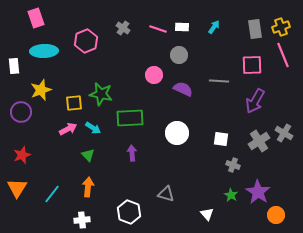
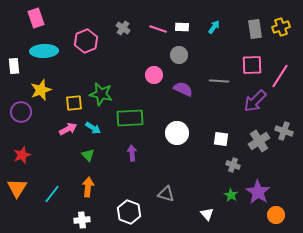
pink line at (283, 55): moved 3 px left, 21 px down; rotated 55 degrees clockwise
purple arrow at (255, 101): rotated 15 degrees clockwise
gray cross at (284, 133): moved 2 px up; rotated 12 degrees counterclockwise
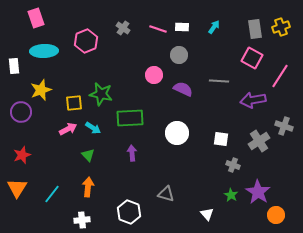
pink square at (252, 65): moved 7 px up; rotated 30 degrees clockwise
purple arrow at (255, 101): moved 2 px left, 1 px up; rotated 35 degrees clockwise
gray cross at (284, 131): moved 5 px up
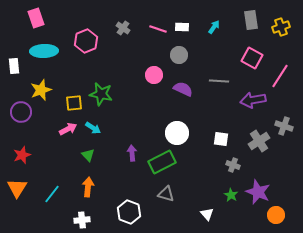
gray rectangle at (255, 29): moved 4 px left, 9 px up
green rectangle at (130, 118): moved 32 px right, 44 px down; rotated 24 degrees counterclockwise
purple star at (258, 192): rotated 10 degrees counterclockwise
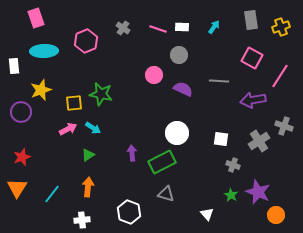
red star at (22, 155): moved 2 px down
green triangle at (88, 155): rotated 40 degrees clockwise
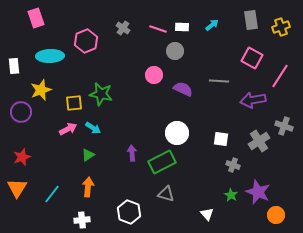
cyan arrow at (214, 27): moved 2 px left, 2 px up; rotated 16 degrees clockwise
cyan ellipse at (44, 51): moved 6 px right, 5 px down
gray circle at (179, 55): moved 4 px left, 4 px up
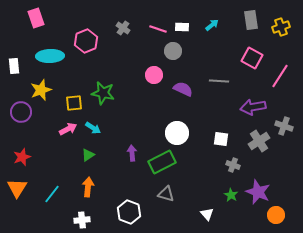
gray circle at (175, 51): moved 2 px left
green star at (101, 94): moved 2 px right, 1 px up
purple arrow at (253, 100): moved 7 px down
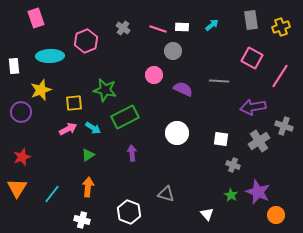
green star at (103, 93): moved 2 px right, 3 px up
green rectangle at (162, 162): moved 37 px left, 45 px up
white cross at (82, 220): rotated 21 degrees clockwise
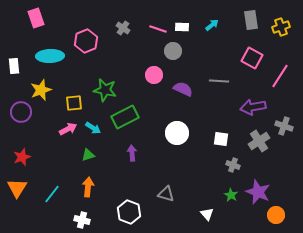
green triangle at (88, 155): rotated 16 degrees clockwise
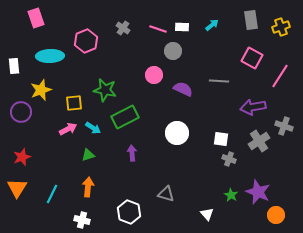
gray cross at (233, 165): moved 4 px left, 6 px up
cyan line at (52, 194): rotated 12 degrees counterclockwise
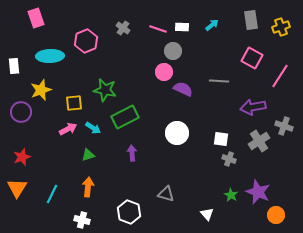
pink circle at (154, 75): moved 10 px right, 3 px up
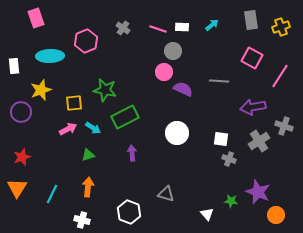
green star at (231, 195): moved 6 px down; rotated 24 degrees counterclockwise
